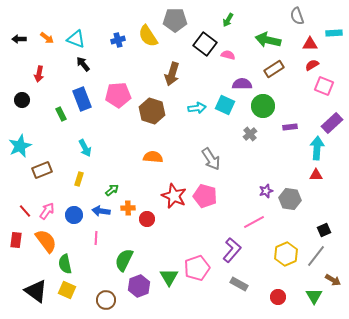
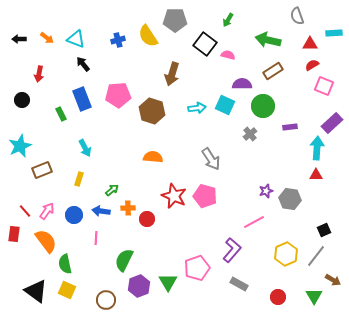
brown rectangle at (274, 69): moved 1 px left, 2 px down
red rectangle at (16, 240): moved 2 px left, 6 px up
green triangle at (169, 277): moved 1 px left, 5 px down
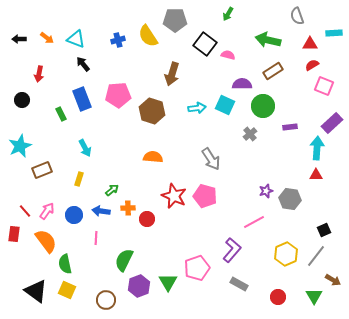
green arrow at (228, 20): moved 6 px up
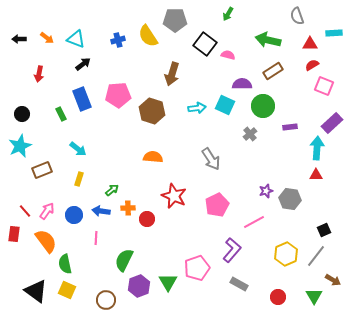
black arrow at (83, 64): rotated 91 degrees clockwise
black circle at (22, 100): moved 14 px down
cyan arrow at (85, 148): moved 7 px left, 1 px down; rotated 24 degrees counterclockwise
pink pentagon at (205, 196): moved 12 px right, 9 px down; rotated 30 degrees clockwise
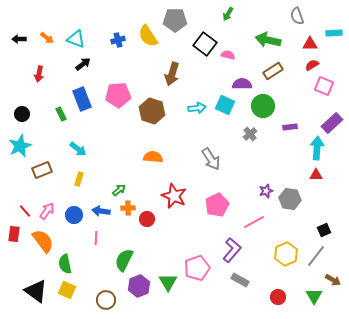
green arrow at (112, 190): moved 7 px right
orange semicircle at (46, 241): moved 3 px left
gray rectangle at (239, 284): moved 1 px right, 4 px up
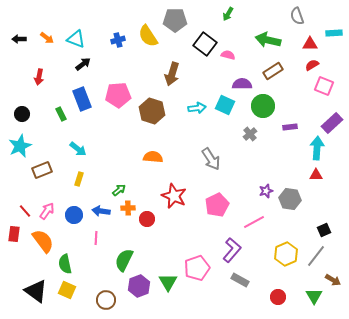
red arrow at (39, 74): moved 3 px down
